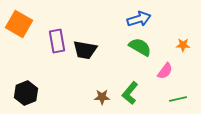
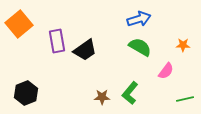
orange square: rotated 20 degrees clockwise
black trapezoid: rotated 45 degrees counterclockwise
pink semicircle: moved 1 px right
green line: moved 7 px right
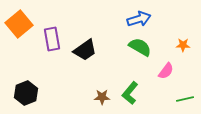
purple rectangle: moved 5 px left, 2 px up
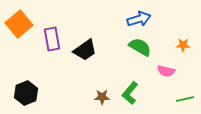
pink semicircle: rotated 66 degrees clockwise
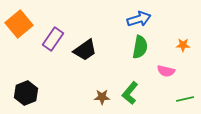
purple rectangle: moved 1 px right; rotated 45 degrees clockwise
green semicircle: rotated 70 degrees clockwise
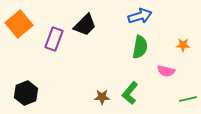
blue arrow: moved 1 px right, 3 px up
purple rectangle: moved 1 px right; rotated 15 degrees counterclockwise
black trapezoid: moved 25 px up; rotated 10 degrees counterclockwise
green line: moved 3 px right
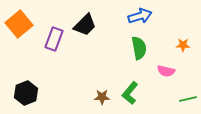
green semicircle: moved 1 px left, 1 px down; rotated 20 degrees counterclockwise
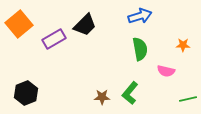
purple rectangle: rotated 40 degrees clockwise
green semicircle: moved 1 px right, 1 px down
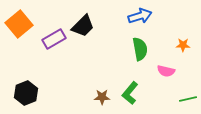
black trapezoid: moved 2 px left, 1 px down
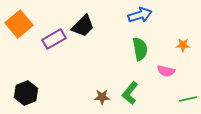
blue arrow: moved 1 px up
